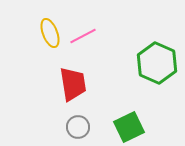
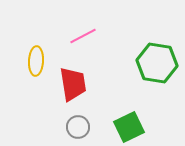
yellow ellipse: moved 14 px left, 28 px down; rotated 24 degrees clockwise
green hexagon: rotated 15 degrees counterclockwise
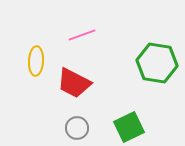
pink line: moved 1 px left, 1 px up; rotated 8 degrees clockwise
red trapezoid: moved 1 px right, 1 px up; rotated 126 degrees clockwise
gray circle: moved 1 px left, 1 px down
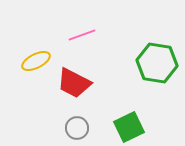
yellow ellipse: rotated 60 degrees clockwise
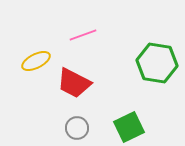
pink line: moved 1 px right
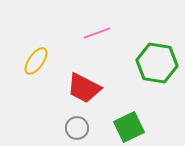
pink line: moved 14 px right, 2 px up
yellow ellipse: rotated 28 degrees counterclockwise
red trapezoid: moved 10 px right, 5 px down
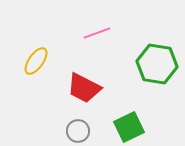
green hexagon: moved 1 px down
gray circle: moved 1 px right, 3 px down
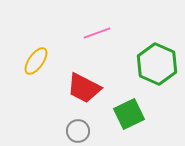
green hexagon: rotated 15 degrees clockwise
green square: moved 13 px up
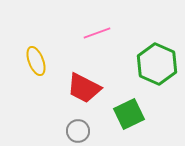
yellow ellipse: rotated 56 degrees counterclockwise
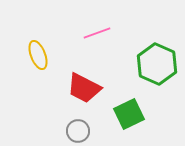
yellow ellipse: moved 2 px right, 6 px up
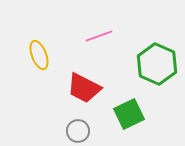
pink line: moved 2 px right, 3 px down
yellow ellipse: moved 1 px right
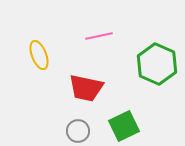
pink line: rotated 8 degrees clockwise
red trapezoid: moved 2 px right; rotated 15 degrees counterclockwise
green square: moved 5 px left, 12 px down
